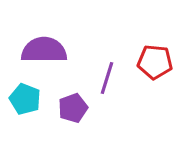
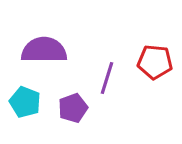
cyan pentagon: moved 3 px down
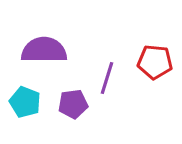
purple pentagon: moved 4 px up; rotated 12 degrees clockwise
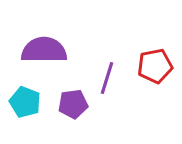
red pentagon: moved 4 px down; rotated 16 degrees counterclockwise
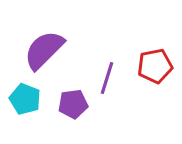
purple semicircle: rotated 45 degrees counterclockwise
cyan pentagon: moved 3 px up
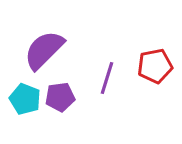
purple pentagon: moved 13 px left, 7 px up
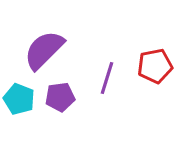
cyan pentagon: moved 6 px left
